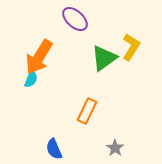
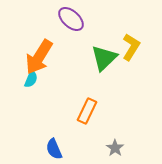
purple ellipse: moved 4 px left
green triangle: rotated 8 degrees counterclockwise
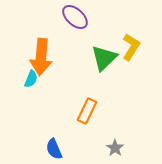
purple ellipse: moved 4 px right, 2 px up
orange arrow: moved 2 px right; rotated 27 degrees counterclockwise
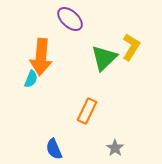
purple ellipse: moved 5 px left, 2 px down
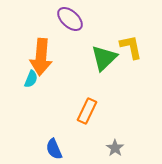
yellow L-shape: rotated 44 degrees counterclockwise
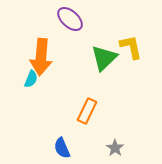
blue semicircle: moved 8 px right, 1 px up
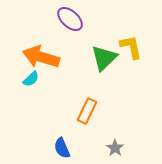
orange arrow: rotated 102 degrees clockwise
cyan semicircle: rotated 24 degrees clockwise
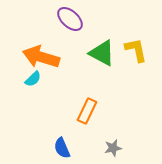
yellow L-shape: moved 5 px right, 3 px down
green triangle: moved 2 px left, 5 px up; rotated 48 degrees counterclockwise
cyan semicircle: moved 2 px right
gray star: moved 2 px left; rotated 24 degrees clockwise
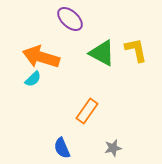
orange rectangle: rotated 10 degrees clockwise
